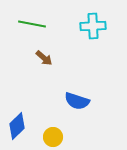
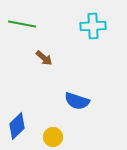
green line: moved 10 px left
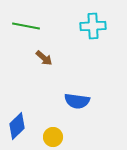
green line: moved 4 px right, 2 px down
blue semicircle: rotated 10 degrees counterclockwise
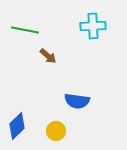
green line: moved 1 px left, 4 px down
brown arrow: moved 4 px right, 2 px up
yellow circle: moved 3 px right, 6 px up
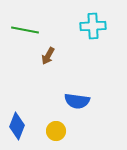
brown arrow: rotated 78 degrees clockwise
blue diamond: rotated 24 degrees counterclockwise
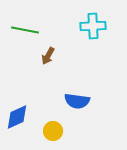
blue diamond: moved 9 px up; rotated 44 degrees clockwise
yellow circle: moved 3 px left
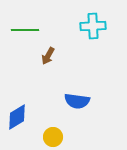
green line: rotated 12 degrees counterclockwise
blue diamond: rotated 8 degrees counterclockwise
yellow circle: moved 6 px down
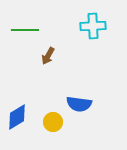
blue semicircle: moved 2 px right, 3 px down
yellow circle: moved 15 px up
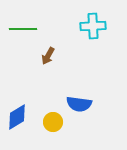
green line: moved 2 px left, 1 px up
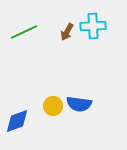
green line: moved 1 px right, 3 px down; rotated 24 degrees counterclockwise
brown arrow: moved 19 px right, 24 px up
blue diamond: moved 4 px down; rotated 12 degrees clockwise
yellow circle: moved 16 px up
